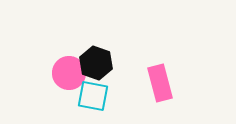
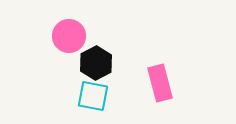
black hexagon: rotated 12 degrees clockwise
pink circle: moved 37 px up
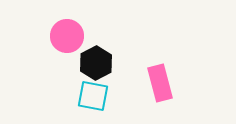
pink circle: moved 2 px left
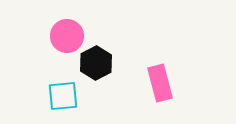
cyan square: moved 30 px left; rotated 16 degrees counterclockwise
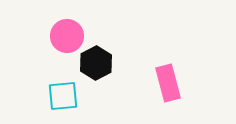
pink rectangle: moved 8 px right
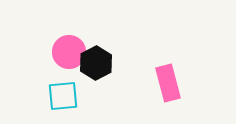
pink circle: moved 2 px right, 16 px down
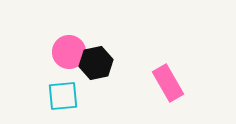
black hexagon: rotated 16 degrees clockwise
pink rectangle: rotated 15 degrees counterclockwise
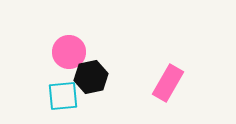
black hexagon: moved 5 px left, 14 px down
pink rectangle: rotated 60 degrees clockwise
